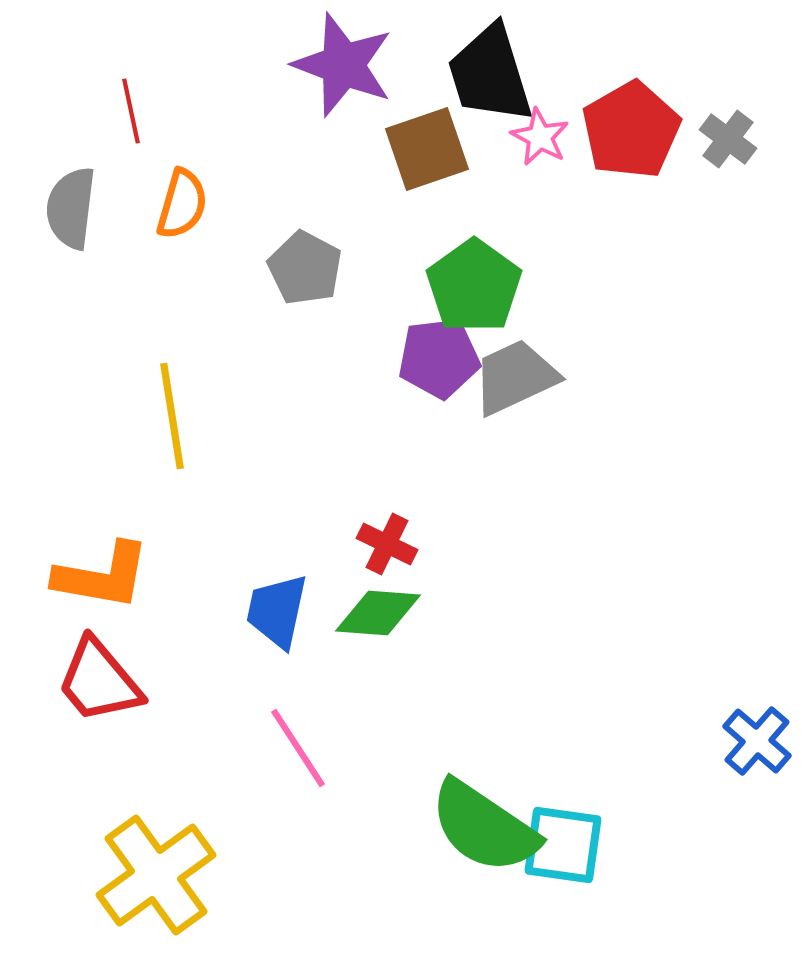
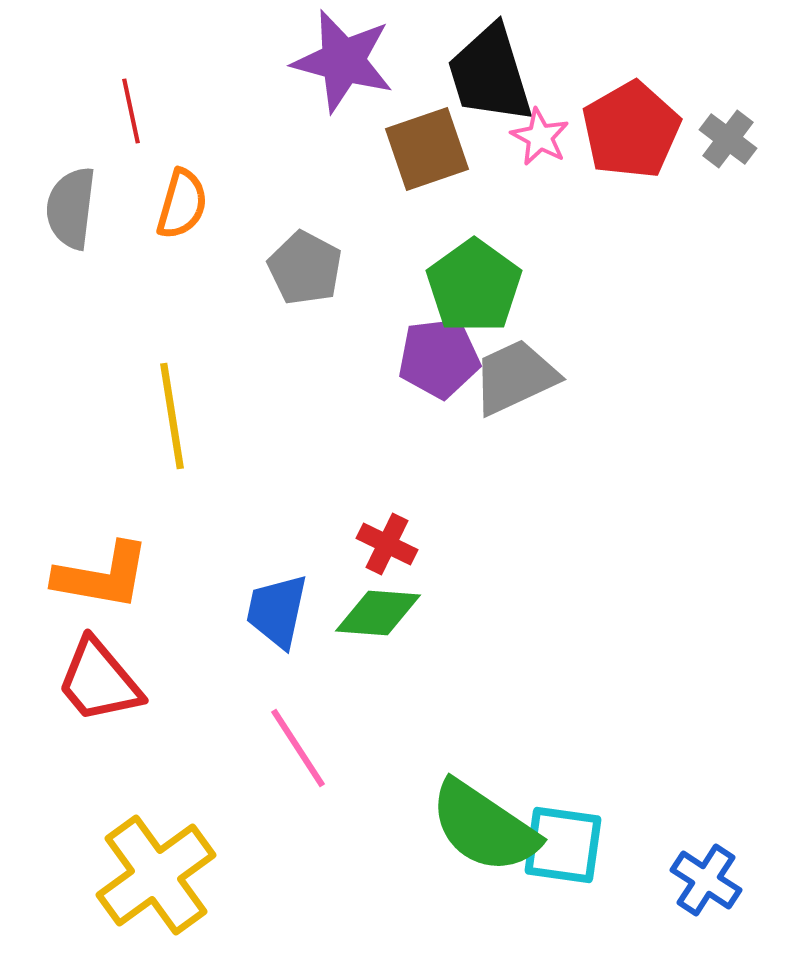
purple star: moved 4 px up; rotated 6 degrees counterclockwise
blue cross: moved 51 px left, 139 px down; rotated 8 degrees counterclockwise
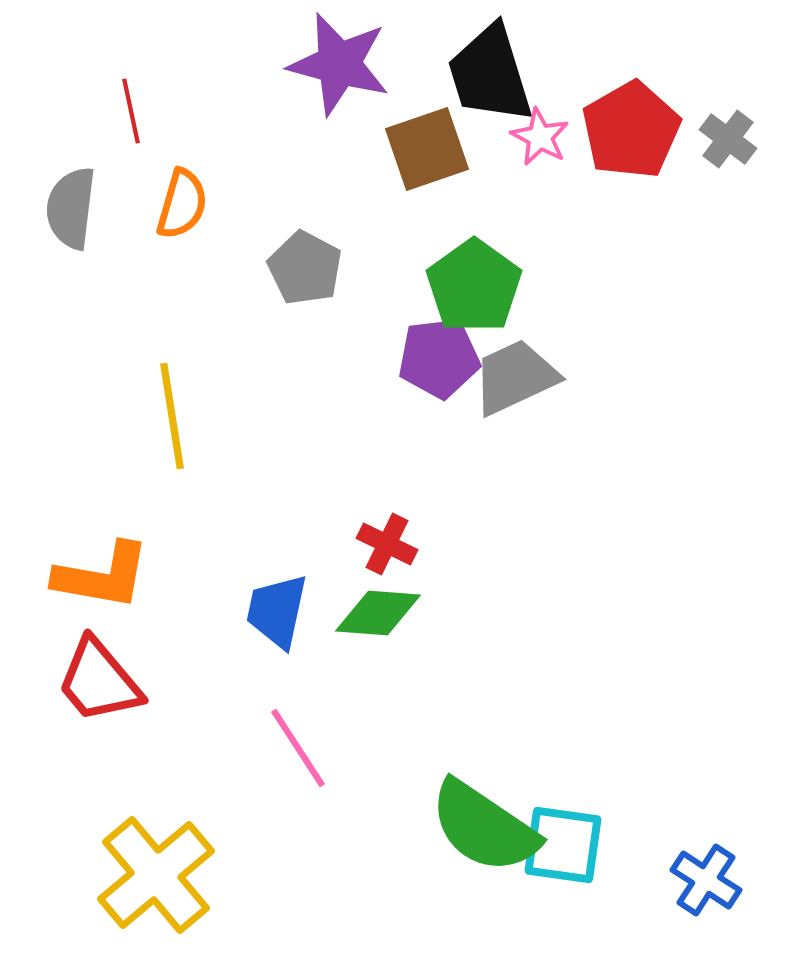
purple star: moved 4 px left, 3 px down
yellow cross: rotated 4 degrees counterclockwise
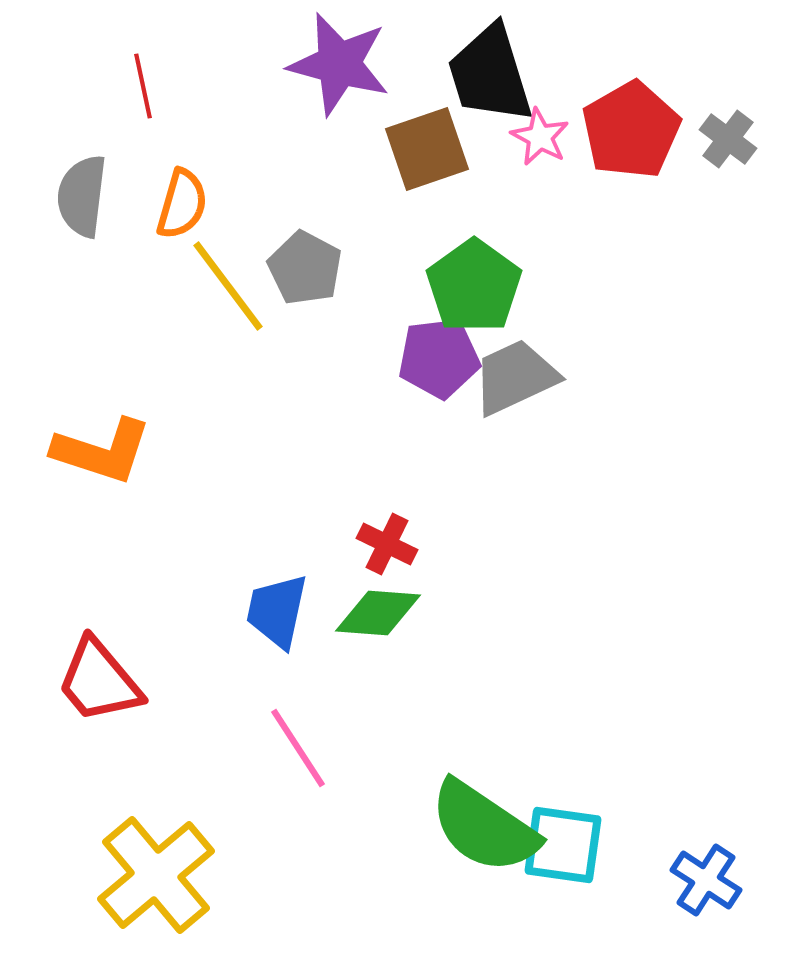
red line: moved 12 px right, 25 px up
gray semicircle: moved 11 px right, 12 px up
yellow line: moved 56 px right, 130 px up; rotated 28 degrees counterclockwise
orange L-shape: moved 125 px up; rotated 8 degrees clockwise
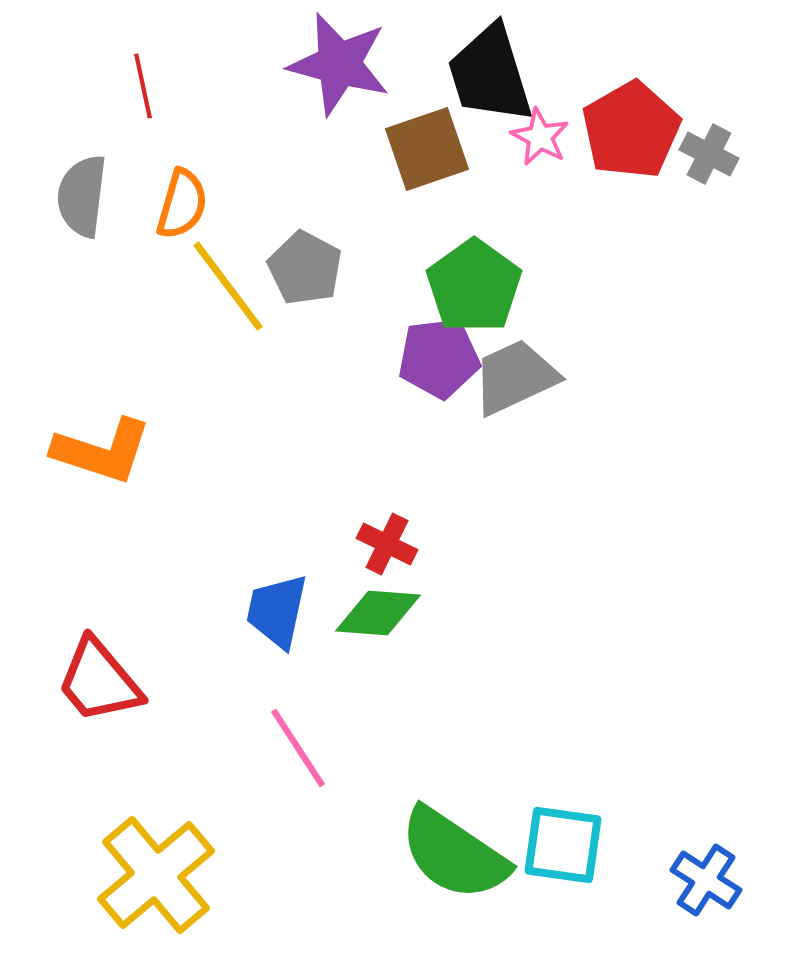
gray cross: moved 19 px left, 15 px down; rotated 10 degrees counterclockwise
green semicircle: moved 30 px left, 27 px down
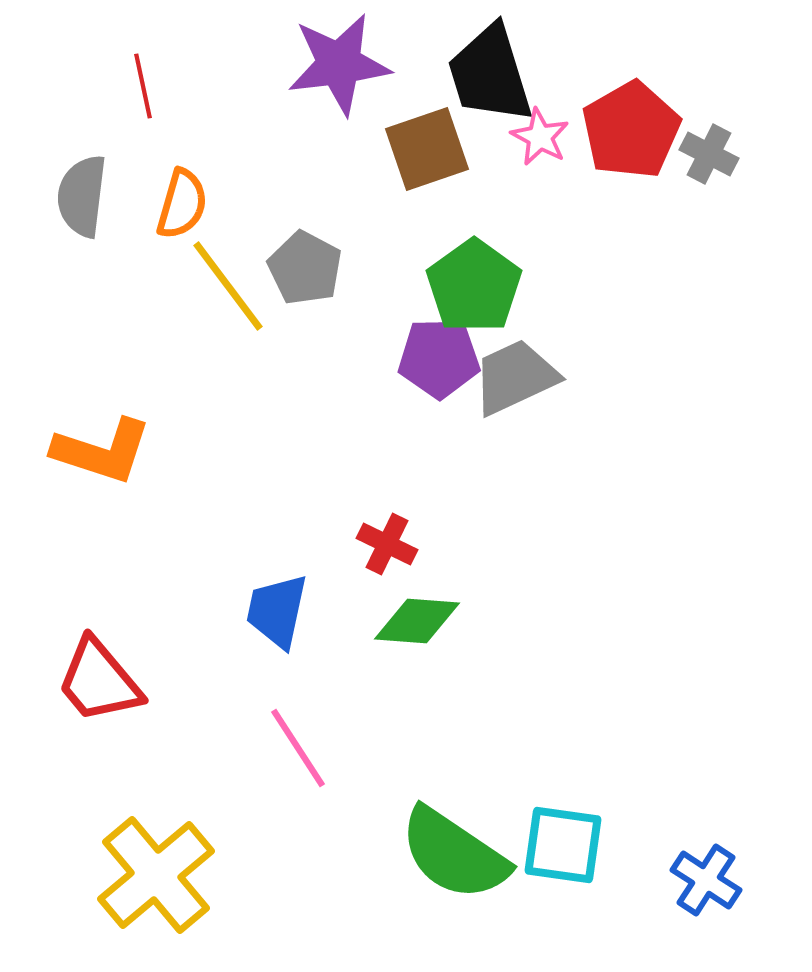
purple star: rotated 22 degrees counterclockwise
purple pentagon: rotated 6 degrees clockwise
green diamond: moved 39 px right, 8 px down
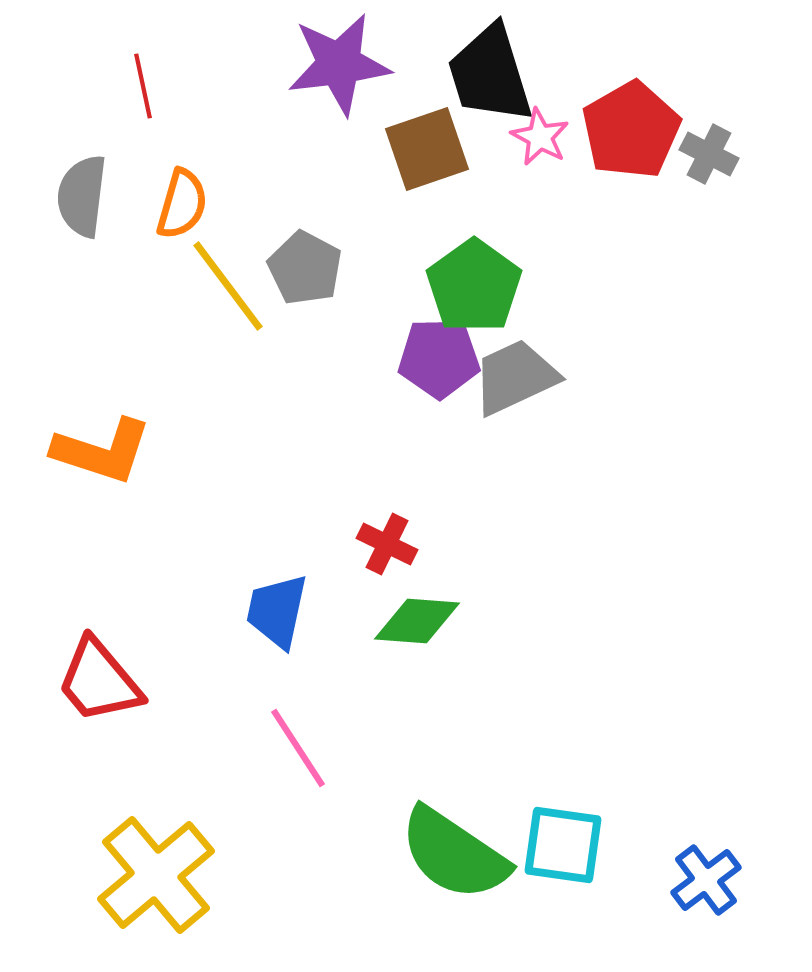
blue cross: rotated 20 degrees clockwise
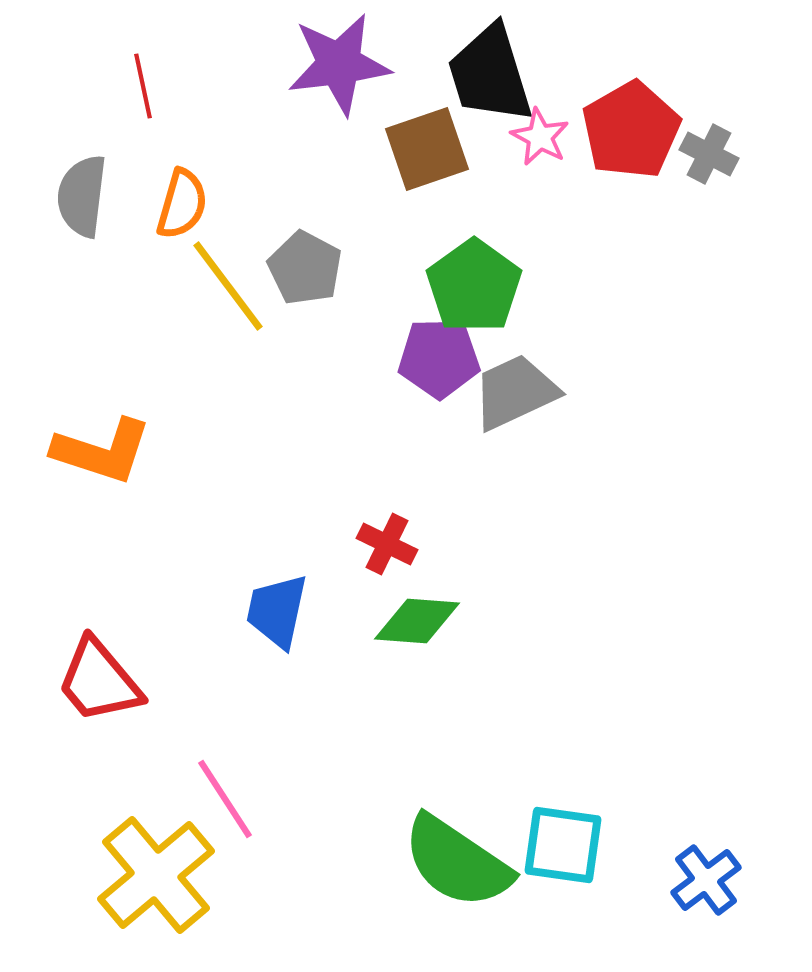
gray trapezoid: moved 15 px down
pink line: moved 73 px left, 51 px down
green semicircle: moved 3 px right, 8 px down
